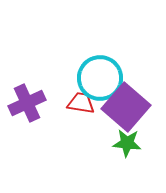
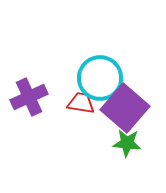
purple cross: moved 2 px right, 6 px up
purple square: moved 1 px left, 1 px down
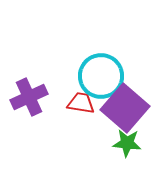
cyan circle: moved 1 px right, 2 px up
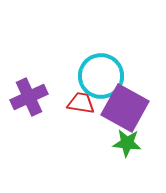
purple square: rotated 12 degrees counterclockwise
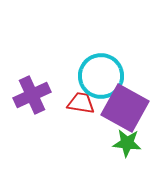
purple cross: moved 3 px right, 2 px up
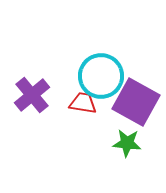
purple cross: rotated 15 degrees counterclockwise
red trapezoid: moved 2 px right
purple square: moved 11 px right, 6 px up
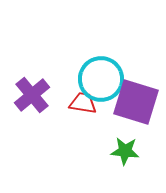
cyan circle: moved 3 px down
purple square: rotated 12 degrees counterclockwise
green star: moved 2 px left, 8 px down
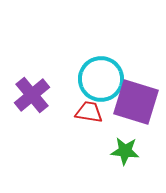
red trapezoid: moved 6 px right, 9 px down
